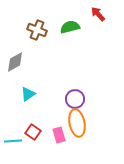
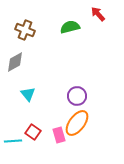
brown cross: moved 12 px left
cyan triangle: rotated 35 degrees counterclockwise
purple circle: moved 2 px right, 3 px up
orange ellipse: rotated 48 degrees clockwise
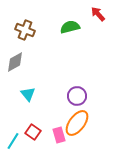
cyan line: rotated 54 degrees counterclockwise
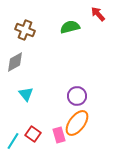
cyan triangle: moved 2 px left
red square: moved 2 px down
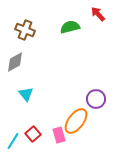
purple circle: moved 19 px right, 3 px down
orange ellipse: moved 1 px left, 2 px up
red square: rotated 14 degrees clockwise
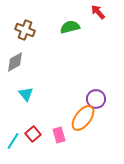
red arrow: moved 2 px up
orange ellipse: moved 7 px right, 3 px up
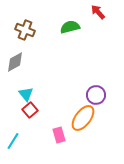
purple circle: moved 4 px up
red square: moved 3 px left, 24 px up
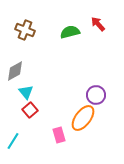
red arrow: moved 12 px down
green semicircle: moved 5 px down
gray diamond: moved 9 px down
cyan triangle: moved 2 px up
